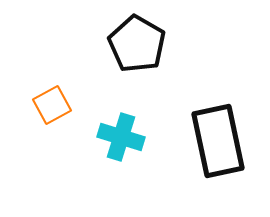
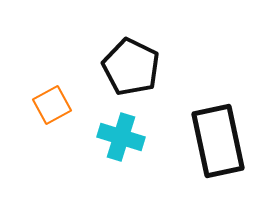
black pentagon: moved 6 px left, 23 px down; rotated 4 degrees counterclockwise
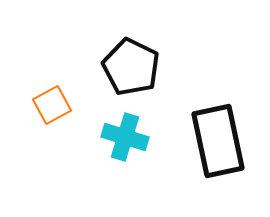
cyan cross: moved 4 px right
